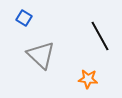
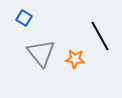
gray triangle: moved 2 px up; rotated 8 degrees clockwise
orange star: moved 13 px left, 20 px up
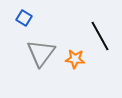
gray triangle: rotated 16 degrees clockwise
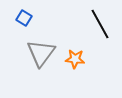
black line: moved 12 px up
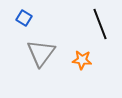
black line: rotated 8 degrees clockwise
orange star: moved 7 px right, 1 px down
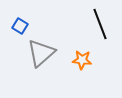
blue square: moved 4 px left, 8 px down
gray triangle: rotated 12 degrees clockwise
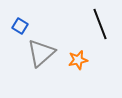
orange star: moved 4 px left; rotated 18 degrees counterclockwise
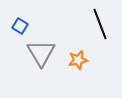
gray triangle: rotated 20 degrees counterclockwise
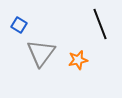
blue square: moved 1 px left, 1 px up
gray triangle: rotated 8 degrees clockwise
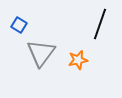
black line: rotated 40 degrees clockwise
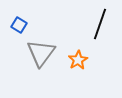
orange star: rotated 18 degrees counterclockwise
